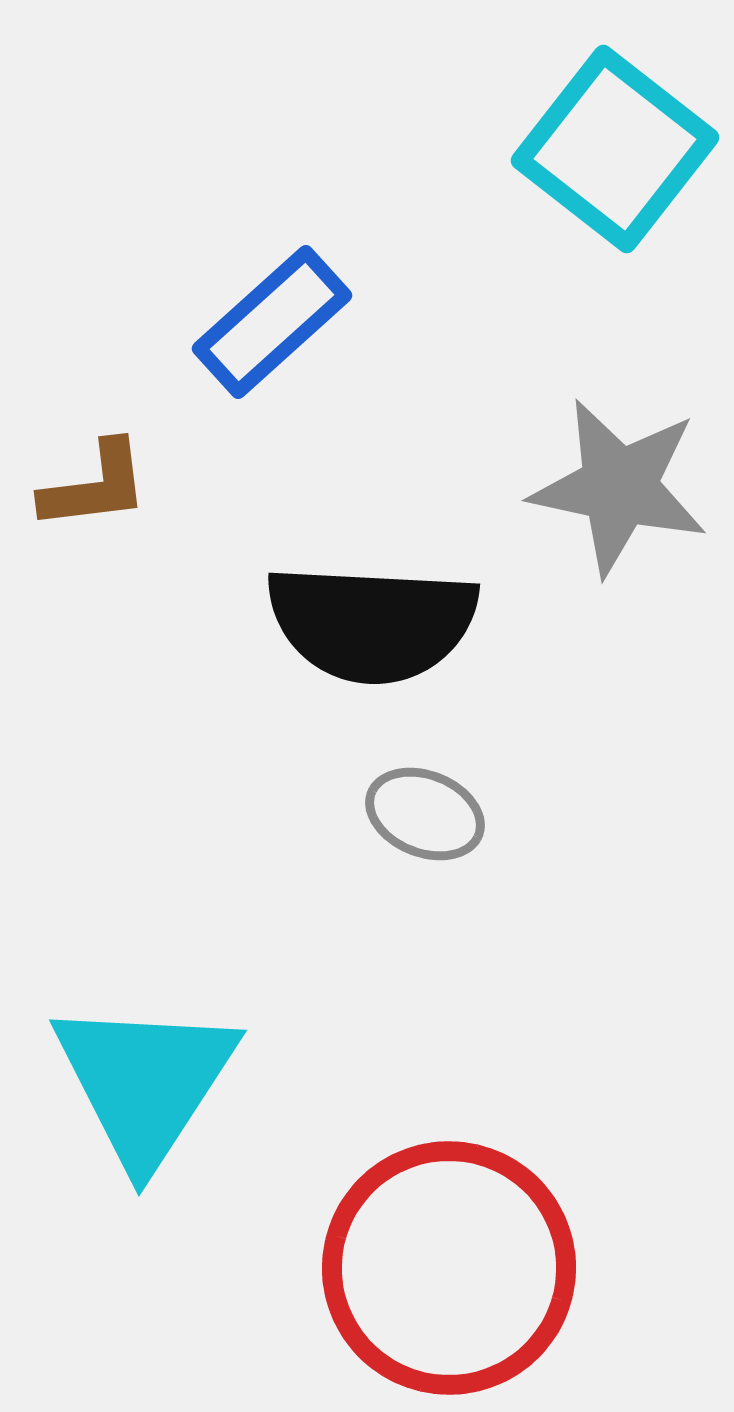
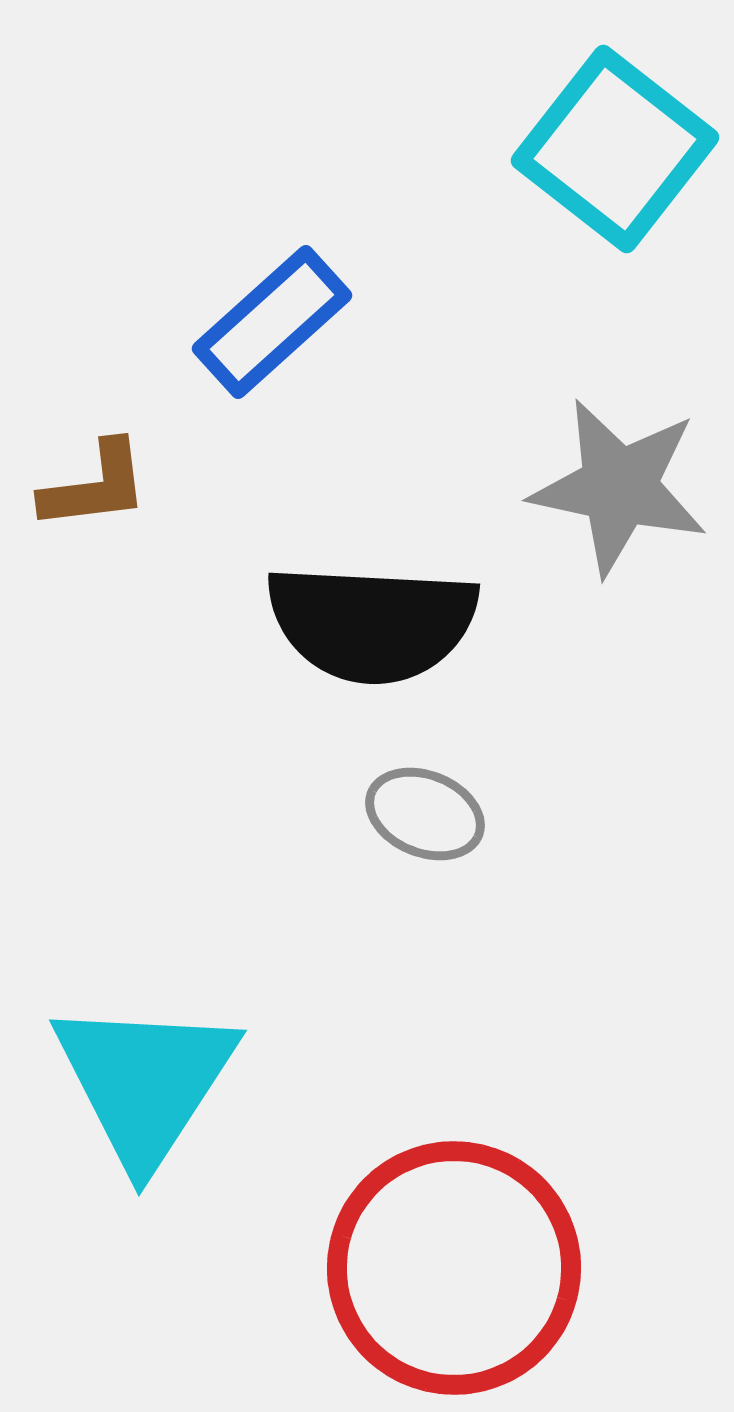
red circle: moved 5 px right
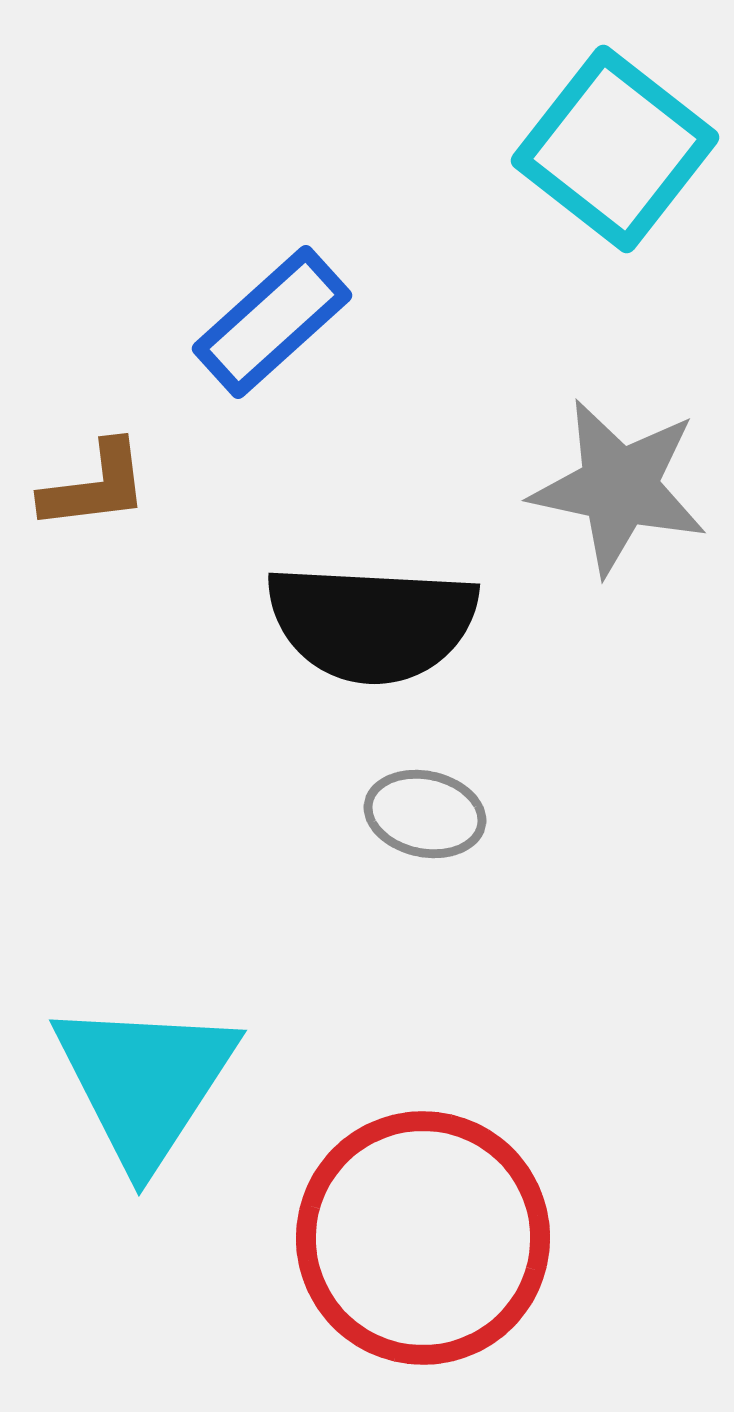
gray ellipse: rotated 10 degrees counterclockwise
red circle: moved 31 px left, 30 px up
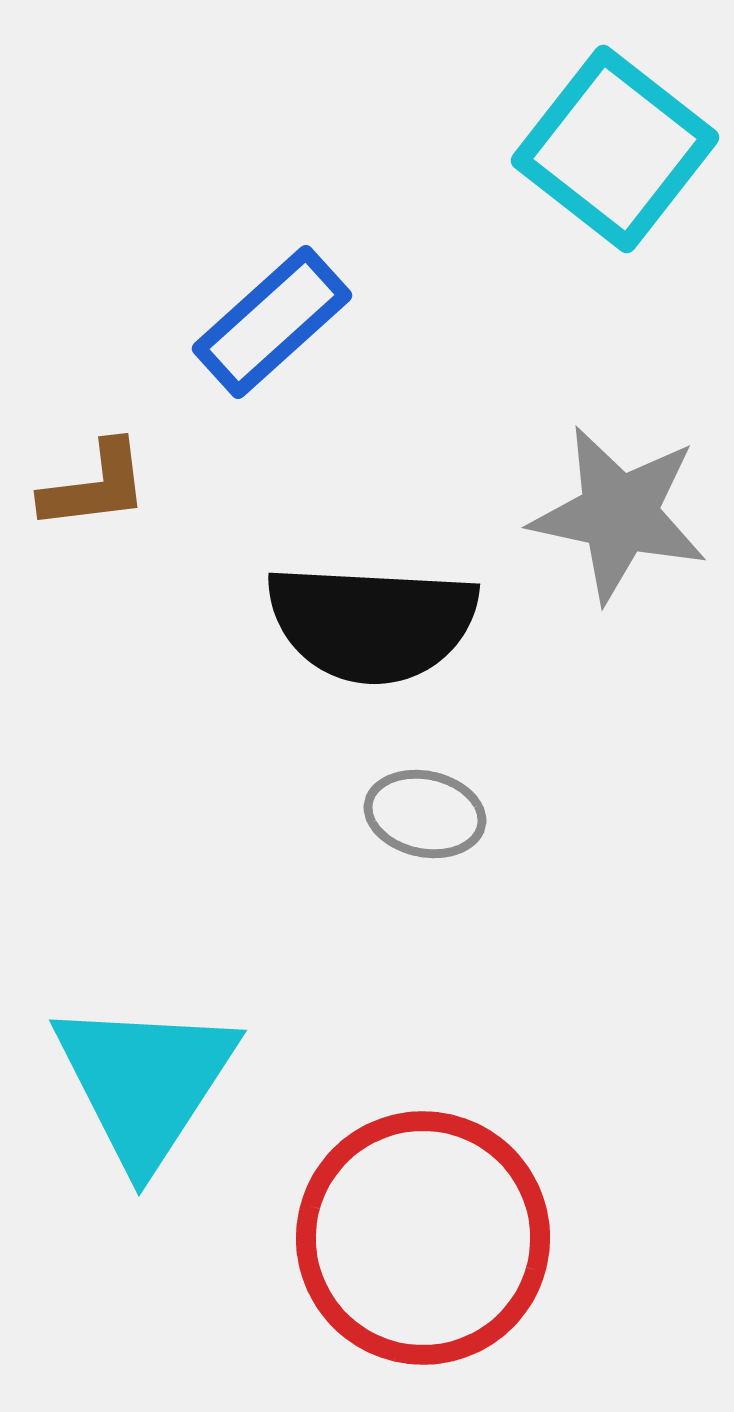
gray star: moved 27 px down
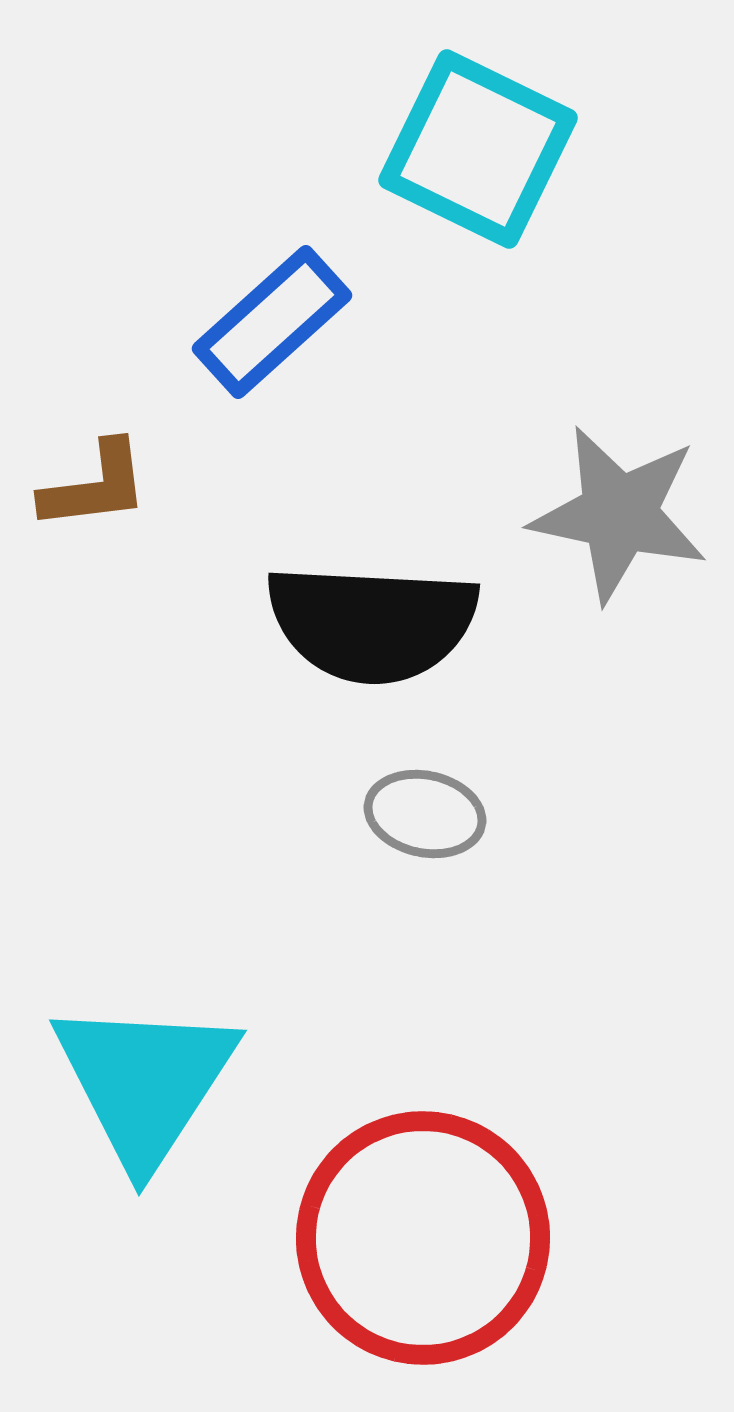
cyan square: moved 137 px left; rotated 12 degrees counterclockwise
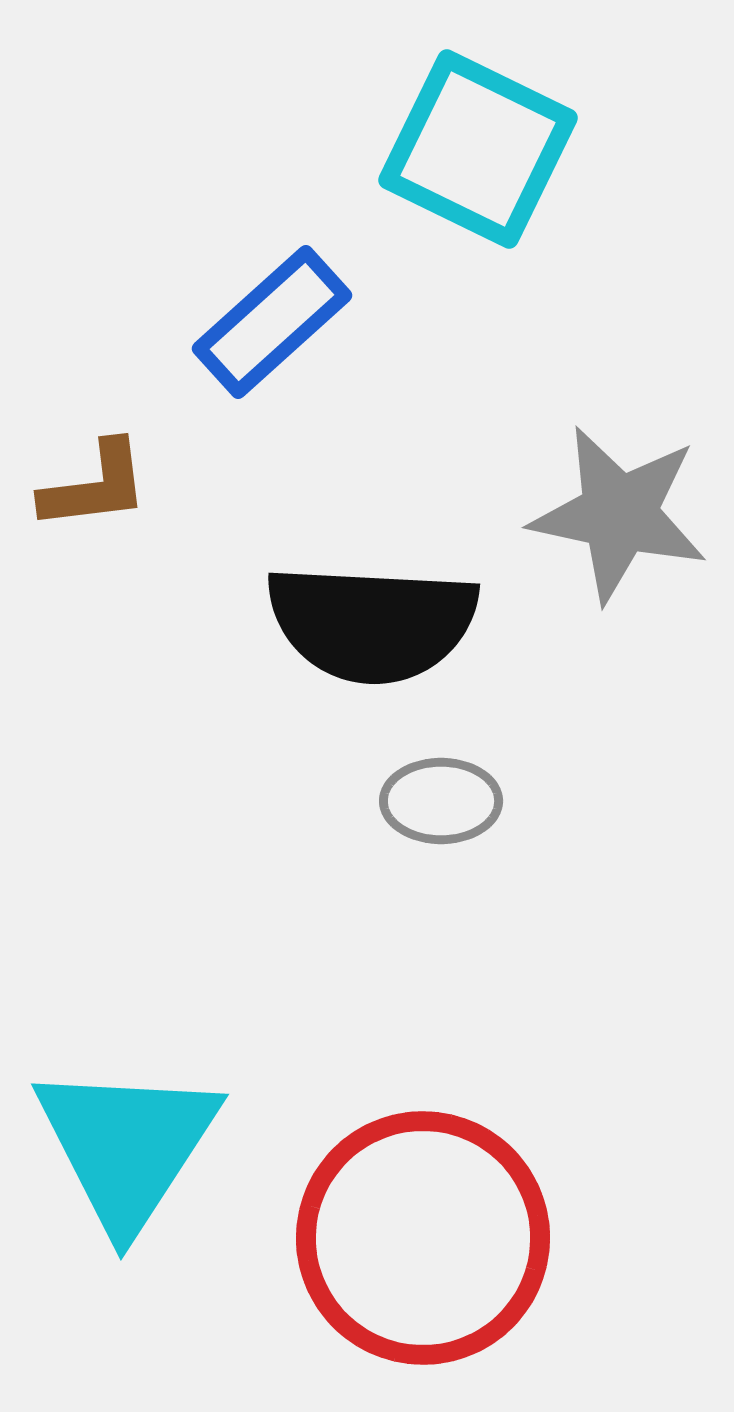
gray ellipse: moved 16 px right, 13 px up; rotated 12 degrees counterclockwise
cyan triangle: moved 18 px left, 64 px down
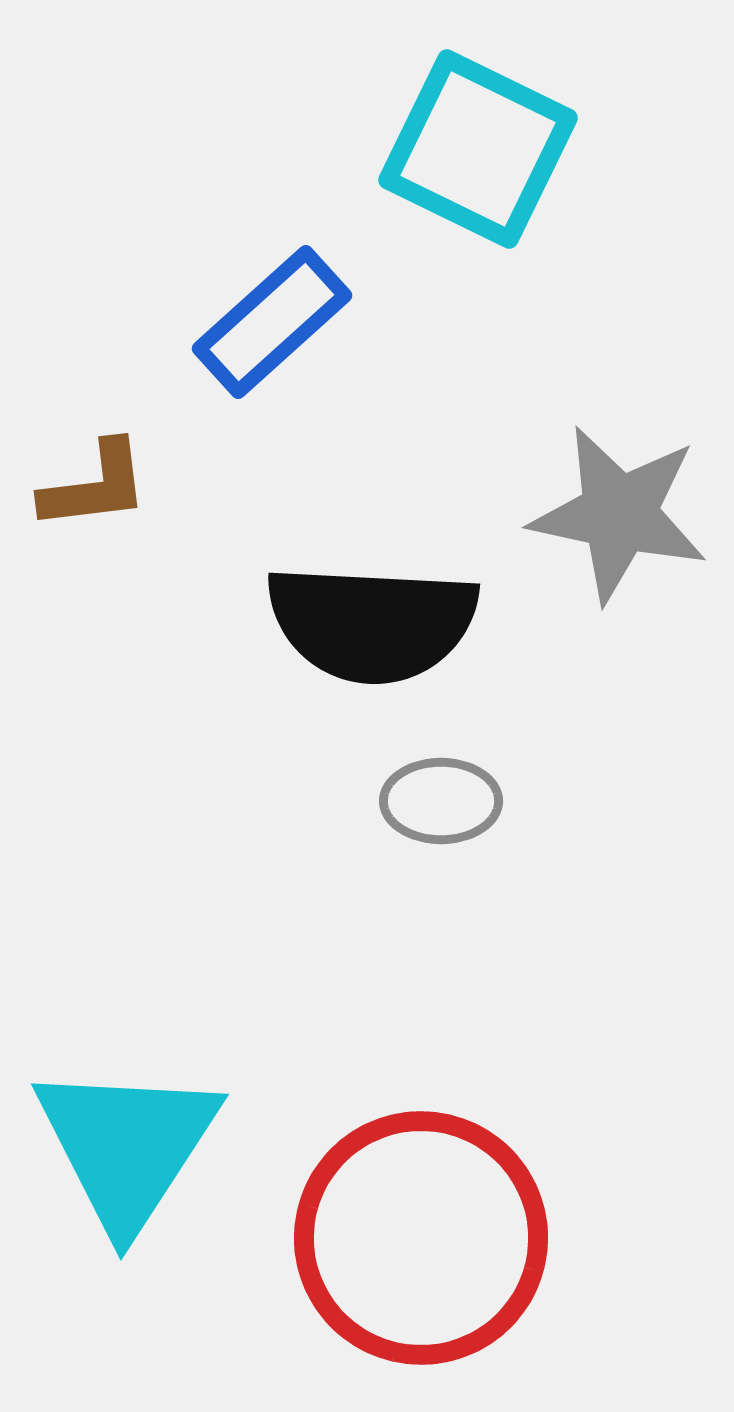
red circle: moved 2 px left
